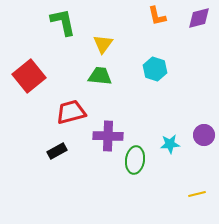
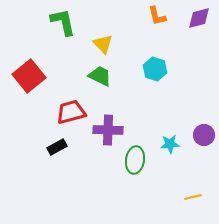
yellow triangle: rotated 20 degrees counterclockwise
green trapezoid: rotated 20 degrees clockwise
purple cross: moved 6 px up
black rectangle: moved 4 px up
yellow line: moved 4 px left, 3 px down
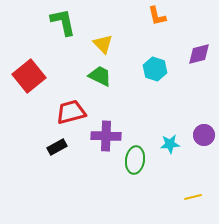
purple diamond: moved 36 px down
purple cross: moved 2 px left, 6 px down
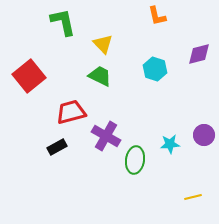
purple cross: rotated 28 degrees clockwise
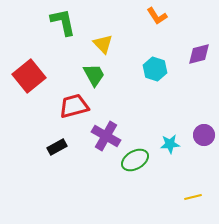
orange L-shape: rotated 20 degrees counterclockwise
green trapezoid: moved 6 px left, 1 px up; rotated 35 degrees clockwise
red trapezoid: moved 3 px right, 6 px up
green ellipse: rotated 52 degrees clockwise
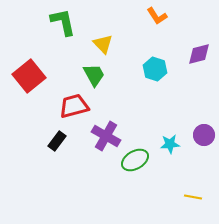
black rectangle: moved 6 px up; rotated 24 degrees counterclockwise
yellow line: rotated 24 degrees clockwise
